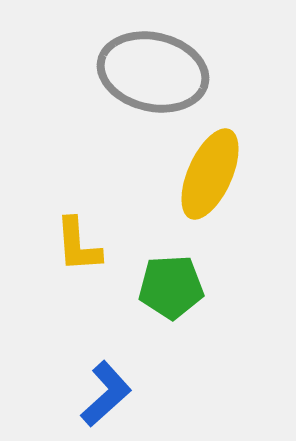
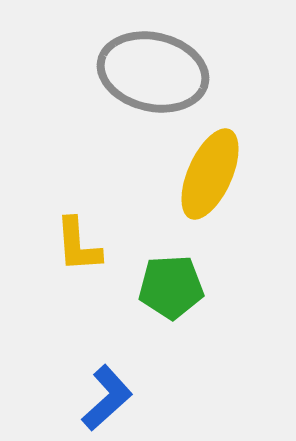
blue L-shape: moved 1 px right, 4 px down
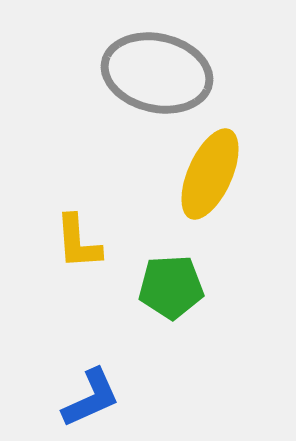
gray ellipse: moved 4 px right, 1 px down
yellow L-shape: moved 3 px up
blue L-shape: moved 16 px left; rotated 18 degrees clockwise
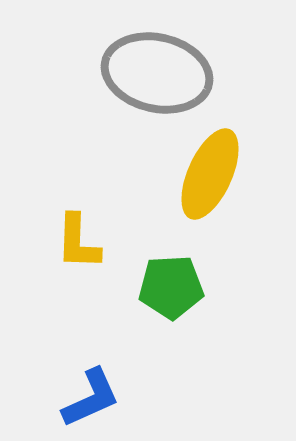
yellow L-shape: rotated 6 degrees clockwise
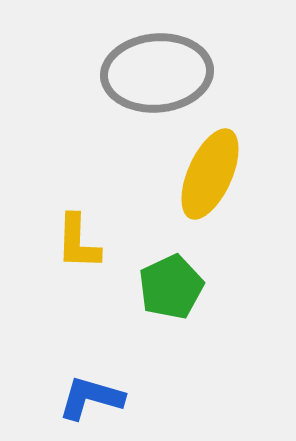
gray ellipse: rotated 18 degrees counterclockwise
green pentagon: rotated 22 degrees counterclockwise
blue L-shape: rotated 140 degrees counterclockwise
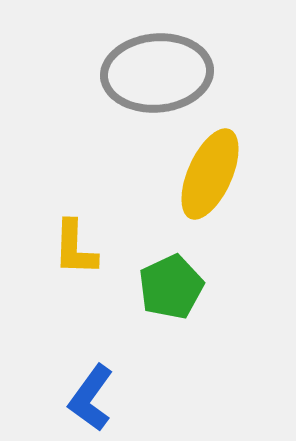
yellow L-shape: moved 3 px left, 6 px down
blue L-shape: rotated 70 degrees counterclockwise
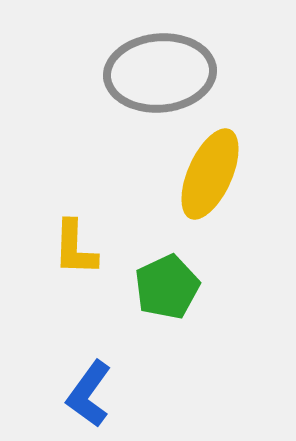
gray ellipse: moved 3 px right
green pentagon: moved 4 px left
blue L-shape: moved 2 px left, 4 px up
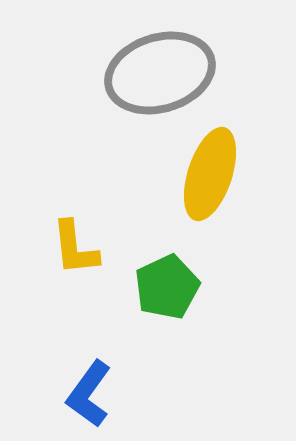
gray ellipse: rotated 12 degrees counterclockwise
yellow ellipse: rotated 6 degrees counterclockwise
yellow L-shape: rotated 8 degrees counterclockwise
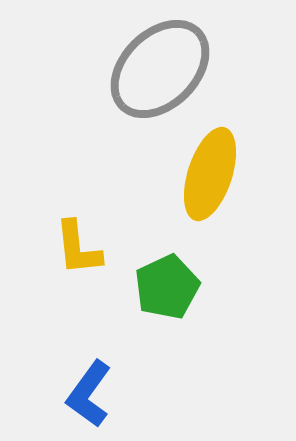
gray ellipse: moved 4 px up; rotated 28 degrees counterclockwise
yellow L-shape: moved 3 px right
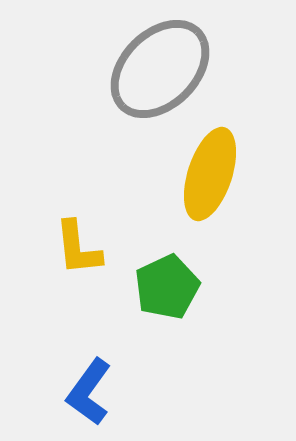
blue L-shape: moved 2 px up
